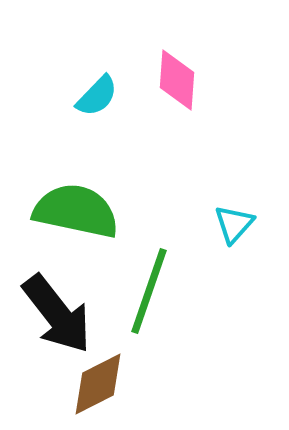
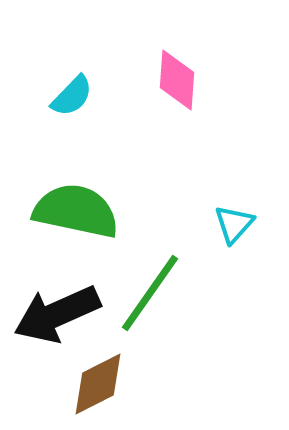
cyan semicircle: moved 25 px left
green line: moved 1 px right, 2 px down; rotated 16 degrees clockwise
black arrow: rotated 104 degrees clockwise
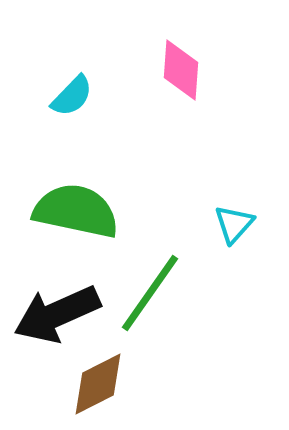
pink diamond: moved 4 px right, 10 px up
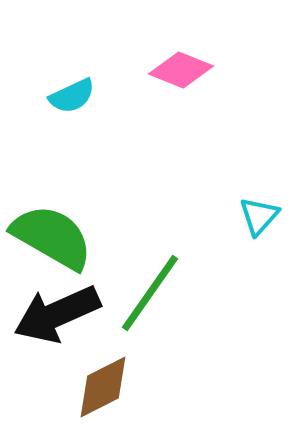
pink diamond: rotated 72 degrees counterclockwise
cyan semicircle: rotated 21 degrees clockwise
green semicircle: moved 24 px left, 26 px down; rotated 18 degrees clockwise
cyan triangle: moved 25 px right, 8 px up
brown diamond: moved 5 px right, 3 px down
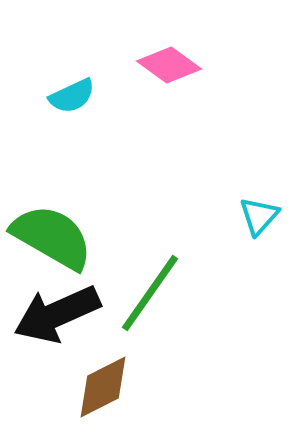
pink diamond: moved 12 px left, 5 px up; rotated 14 degrees clockwise
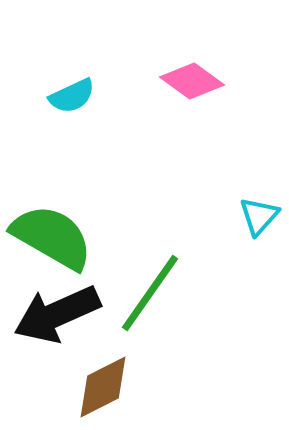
pink diamond: moved 23 px right, 16 px down
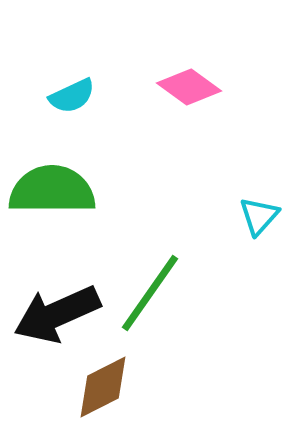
pink diamond: moved 3 px left, 6 px down
green semicircle: moved 47 px up; rotated 30 degrees counterclockwise
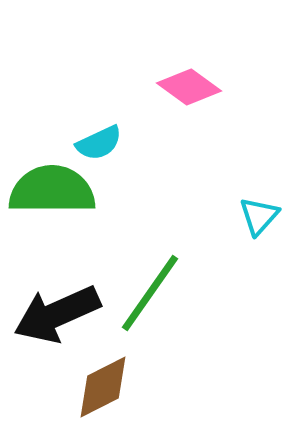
cyan semicircle: moved 27 px right, 47 px down
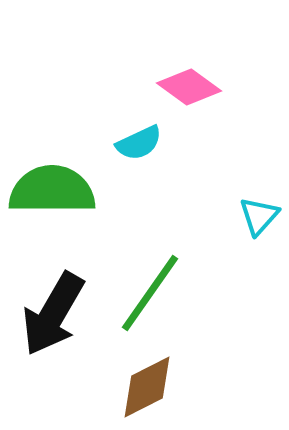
cyan semicircle: moved 40 px right
black arrow: moved 4 px left; rotated 36 degrees counterclockwise
brown diamond: moved 44 px right
